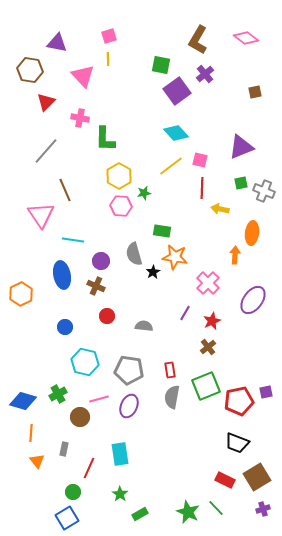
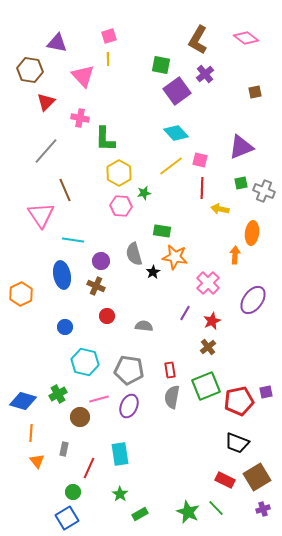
yellow hexagon at (119, 176): moved 3 px up
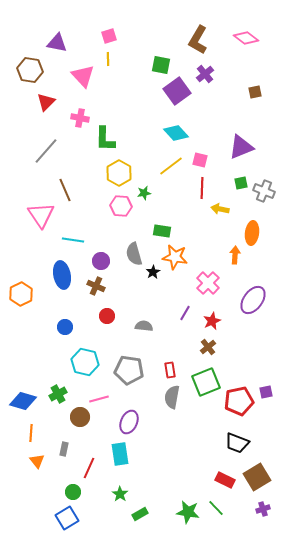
green square at (206, 386): moved 4 px up
purple ellipse at (129, 406): moved 16 px down
green star at (188, 512): rotated 15 degrees counterclockwise
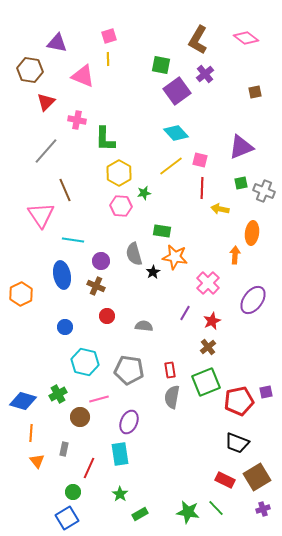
pink triangle at (83, 76): rotated 25 degrees counterclockwise
pink cross at (80, 118): moved 3 px left, 2 px down
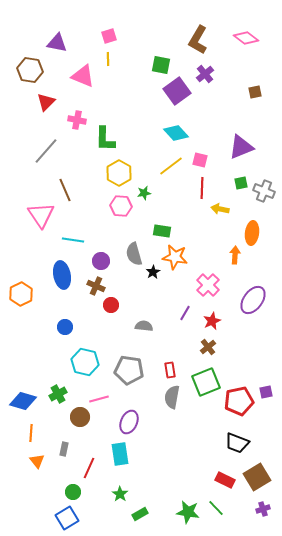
pink cross at (208, 283): moved 2 px down
red circle at (107, 316): moved 4 px right, 11 px up
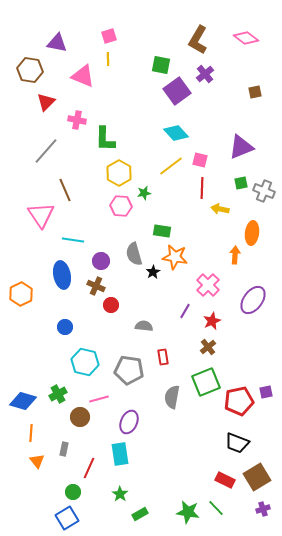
purple line at (185, 313): moved 2 px up
red rectangle at (170, 370): moved 7 px left, 13 px up
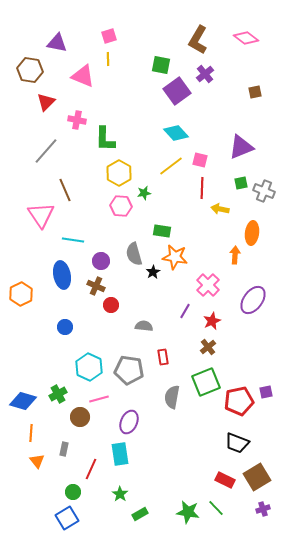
cyan hexagon at (85, 362): moved 4 px right, 5 px down; rotated 12 degrees clockwise
red line at (89, 468): moved 2 px right, 1 px down
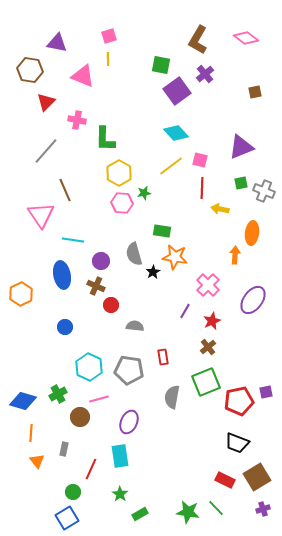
pink hexagon at (121, 206): moved 1 px right, 3 px up
gray semicircle at (144, 326): moved 9 px left
cyan rectangle at (120, 454): moved 2 px down
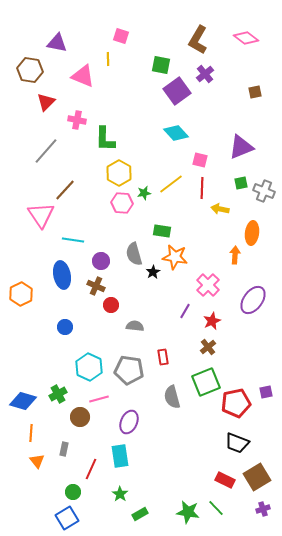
pink square at (109, 36): moved 12 px right; rotated 35 degrees clockwise
yellow line at (171, 166): moved 18 px down
brown line at (65, 190): rotated 65 degrees clockwise
gray semicircle at (172, 397): rotated 25 degrees counterclockwise
red pentagon at (239, 401): moved 3 px left, 2 px down
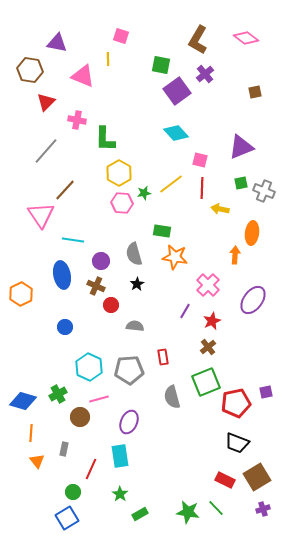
black star at (153, 272): moved 16 px left, 12 px down
gray pentagon at (129, 370): rotated 12 degrees counterclockwise
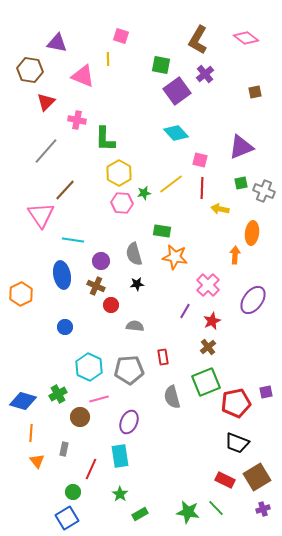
black star at (137, 284): rotated 24 degrees clockwise
